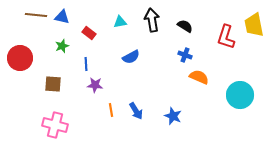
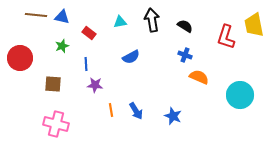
pink cross: moved 1 px right, 1 px up
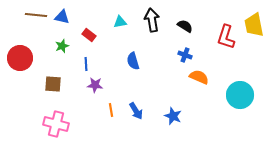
red rectangle: moved 2 px down
blue semicircle: moved 2 px right, 4 px down; rotated 102 degrees clockwise
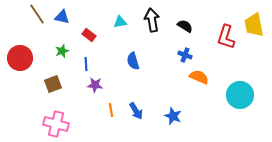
brown line: moved 1 px right, 1 px up; rotated 50 degrees clockwise
green star: moved 5 px down
brown square: rotated 24 degrees counterclockwise
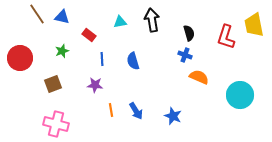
black semicircle: moved 4 px right, 7 px down; rotated 42 degrees clockwise
blue line: moved 16 px right, 5 px up
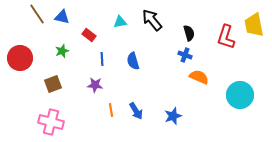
black arrow: rotated 30 degrees counterclockwise
blue star: rotated 30 degrees clockwise
pink cross: moved 5 px left, 2 px up
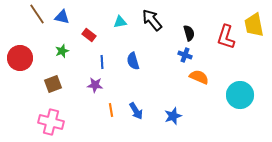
blue line: moved 3 px down
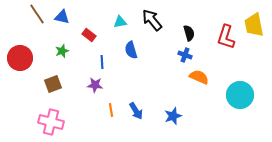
blue semicircle: moved 2 px left, 11 px up
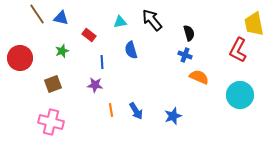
blue triangle: moved 1 px left, 1 px down
yellow trapezoid: moved 1 px up
red L-shape: moved 12 px right, 13 px down; rotated 10 degrees clockwise
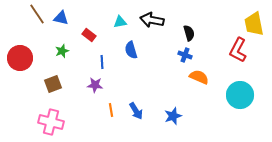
black arrow: rotated 40 degrees counterclockwise
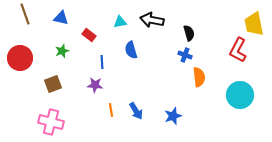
brown line: moved 12 px left; rotated 15 degrees clockwise
orange semicircle: rotated 60 degrees clockwise
